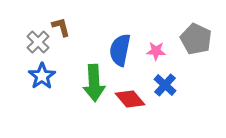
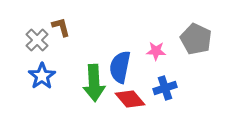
gray cross: moved 1 px left, 2 px up
blue semicircle: moved 17 px down
blue cross: moved 3 px down; rotated 30 degrees clockwise
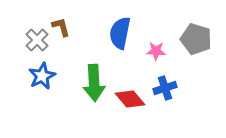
gray pentagon: rotated 8 degrees counterclockwise
blue semicircle: moved 34 px up
blue star: rotated 8 degrees clockwise
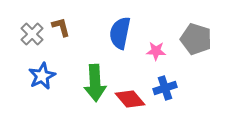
gray cross: moved 5 px left, 6 px up
green arrow: moved 1 px right
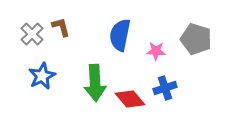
blue semicircle: moved 2 px down
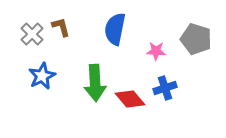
blue semicircle: moved 5 px left, 6 px up
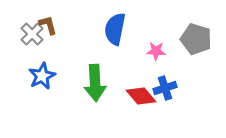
brown L-shape: moved 13 px left, 2 px up
red diamond: moved 11 px right, 3 px up
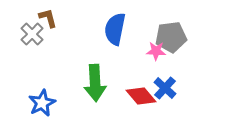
brown L-shape: moved 7 px up
gray pentagon: moved 25 px left, 2 px up; rotated 24 degrees counterclockwise
blue star: moved 27 px down
blue cross: rotated 30 degrees counterclockwise
